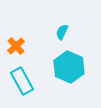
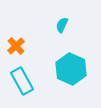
cyan semicircle: moved 7 px up
cyan hexagon: moved 2 px right, 2 px down
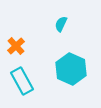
cyan semicircle: moved 1 px left, 1 px up
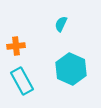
orange cross: rotated 36 degrees clockwise
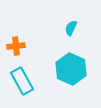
cyan semicircle: moved 10 px right, 4 px down
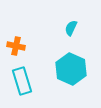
orange cross: rotated 18 degrees clockwise
cyan rectangle: rotated 12 degrees clockwise
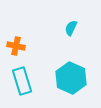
cyan hexagon: moved 9 px down
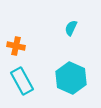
cyan rectangle: rotated 12 degrees counterclockwise
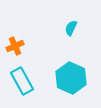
orange cross: moved 1 px left; rotated 36 degrees counterclockwise
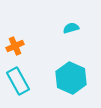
cyan semicircle: rotated 49 degrees clockwise
cyan rectangle: moved 4 px left
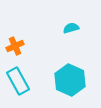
cyan hexagon: moved 1 px left, 2 px down
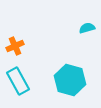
cyan semicircle: moved 16 px right
cyan hexagon: rotated 8 degrees counterclockwise
